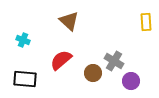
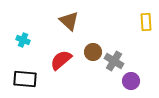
brown circle: moved 21 px up
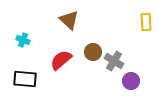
brown triangle: moved 1 px up
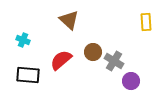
black rectangle: moved 3 px right, 4 px up
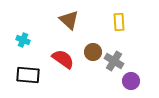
yellow rectangle: moved 27 px left
red semicircle: moved 2 px right, 1 px up; rotated 75 degrees clockwise
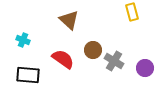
yellow rectangle: moved 13 px right, 10 px up; rotated 12 degrees counterclockwise
brown circle: moved 2 px up
purple circle: moved 14 px right, 13 px up
